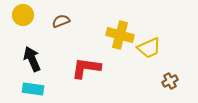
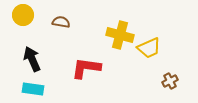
brown semicircle: moved 1 px down; rotated 30 degrees clockwise
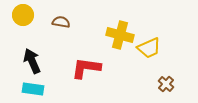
black arrow: moved 2 px down
brown cross: moved 4 px left, 3 px down; rotated 21 degrees counterclockwise
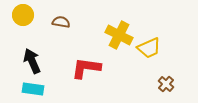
yellow cross: moved 1 px left; rotated 12 degrees clockwise
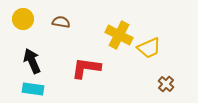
yellow circle: moved 4 px down
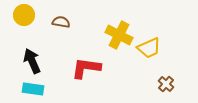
yellow circle: moved 1 px right, 4 px up
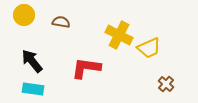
black arrow: rotated 15 degrees counterclockwise
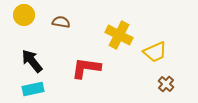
yellow trapezoid: moved 6 px right, 4 px down
cyan rectangle: rotated 20 degrees counterclockwise
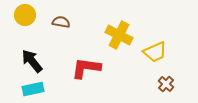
yellow circle: moved 1 px right
